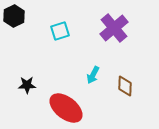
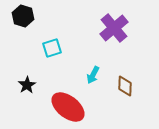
black hexagon: moved 9 px right; rotated 15 degrees counterclockwise
cyan square: moved 8 px left, 17 px down
black star: rotated 30 degrees counterclockwise
red ellipse: moved 2 px right, 1 px up
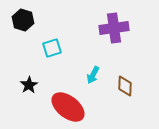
black hexagon: moved 4 px down
purple cross: rotated 32 degrees clockwise
black star: moved 2 px right
